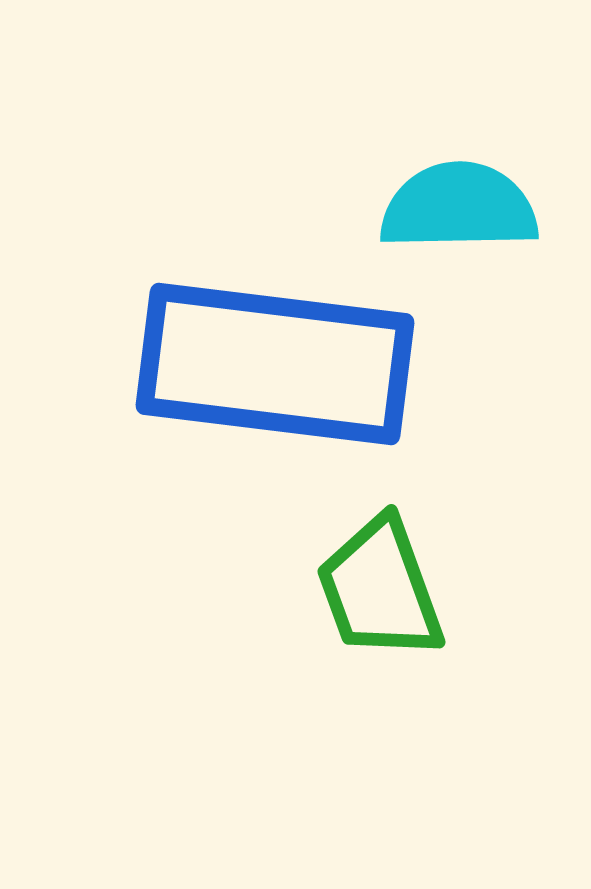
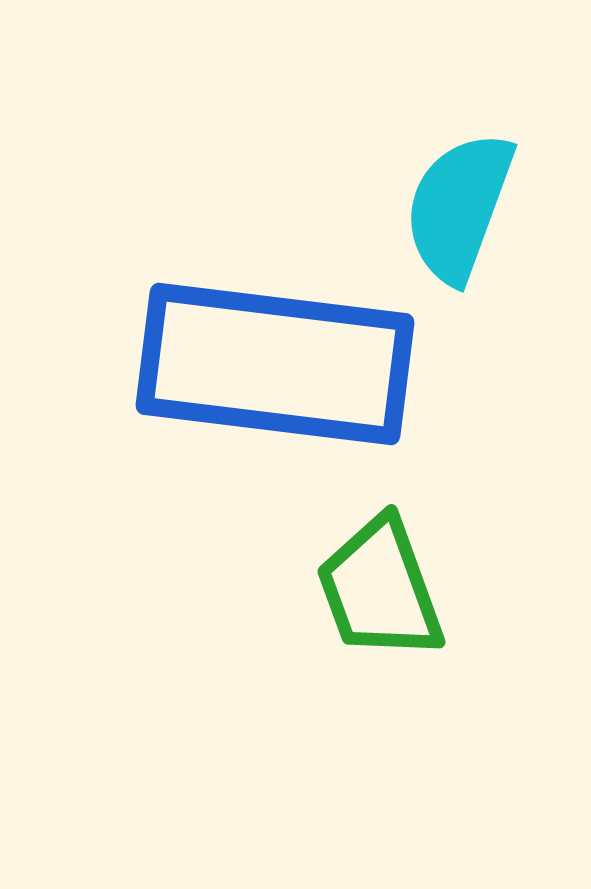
cyan semicircle: rotated 69 degrees counterclockwise
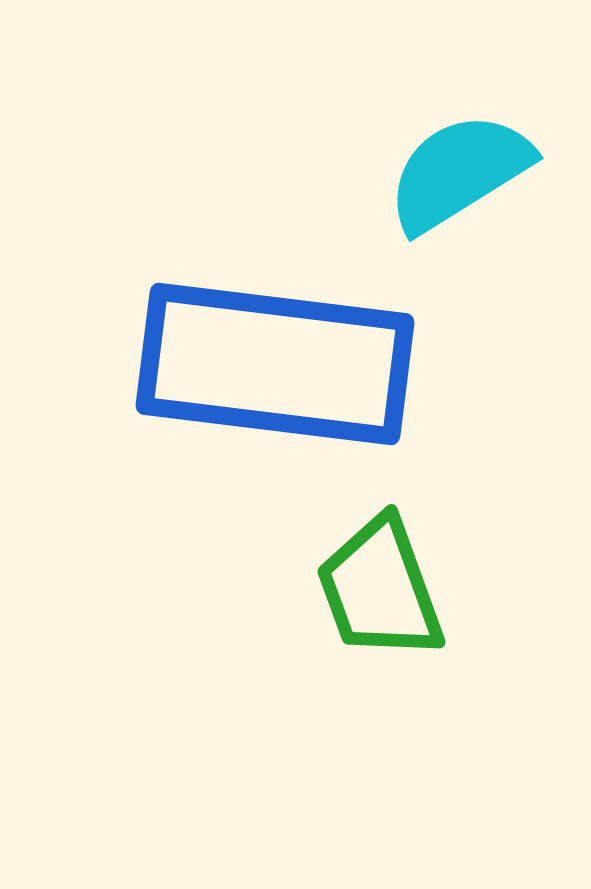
cyan semicircle: moved 35 px up; rotated 38 degrees clockwise
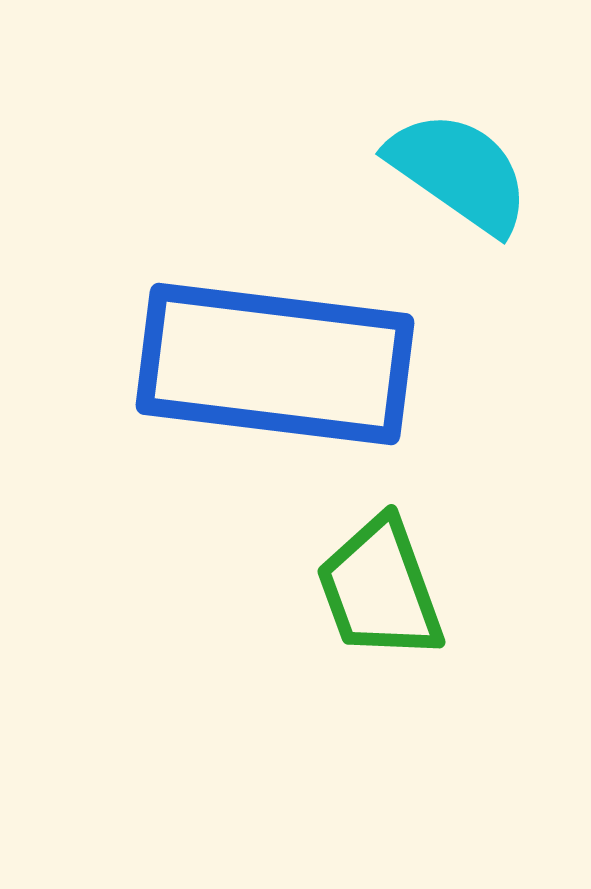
cyan semicircle: rotated 67 degrees clockwise
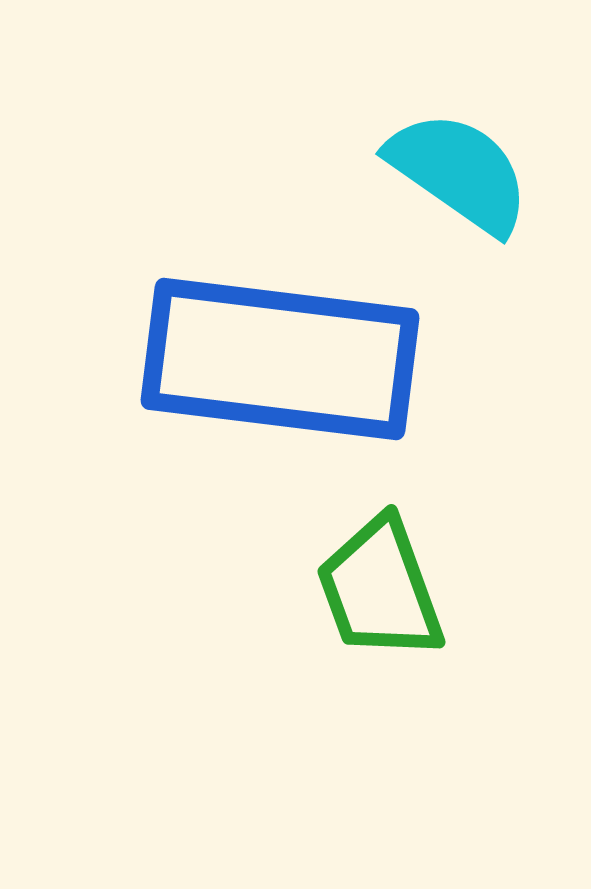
blue rectangle: moved 5 px right, 5 px up
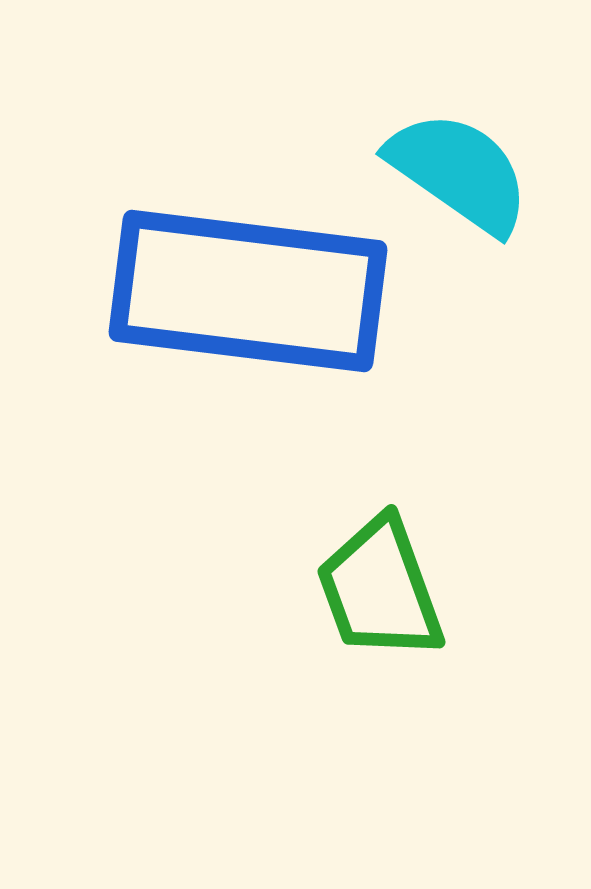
blue rectangle: moved 32 px left, 68 px up
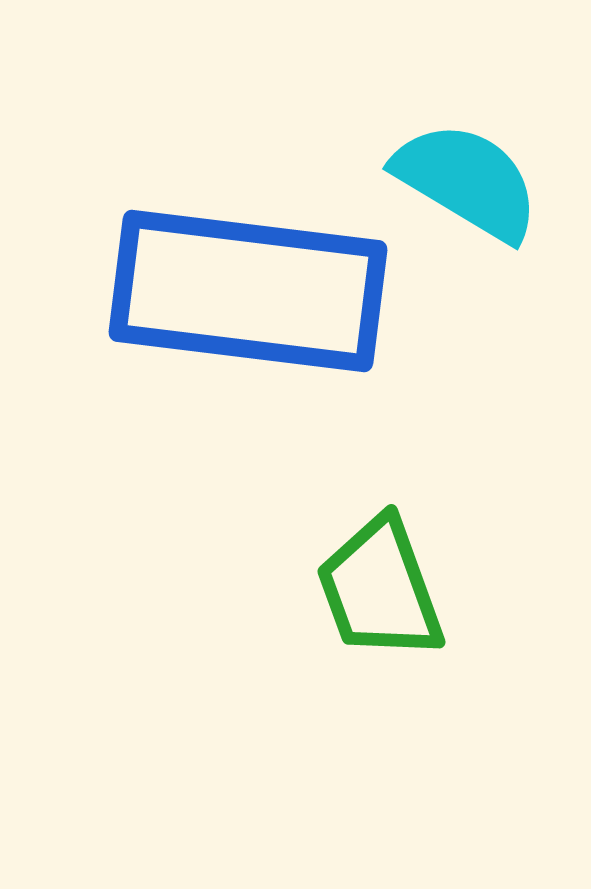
cyan semicircle: moved 8 px right, 9 px down; rotated 4 degrees counterclockwise
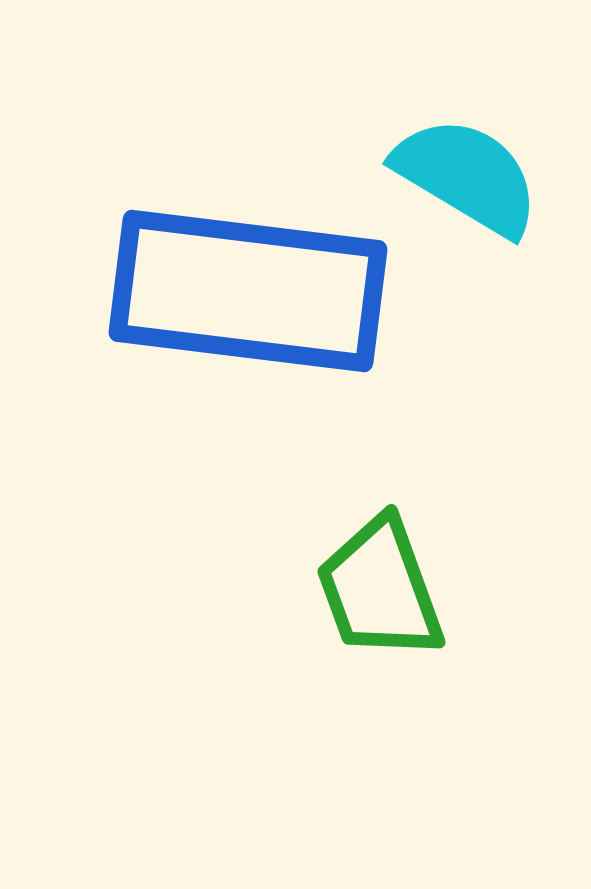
cyan semicircle: moved 5 px up
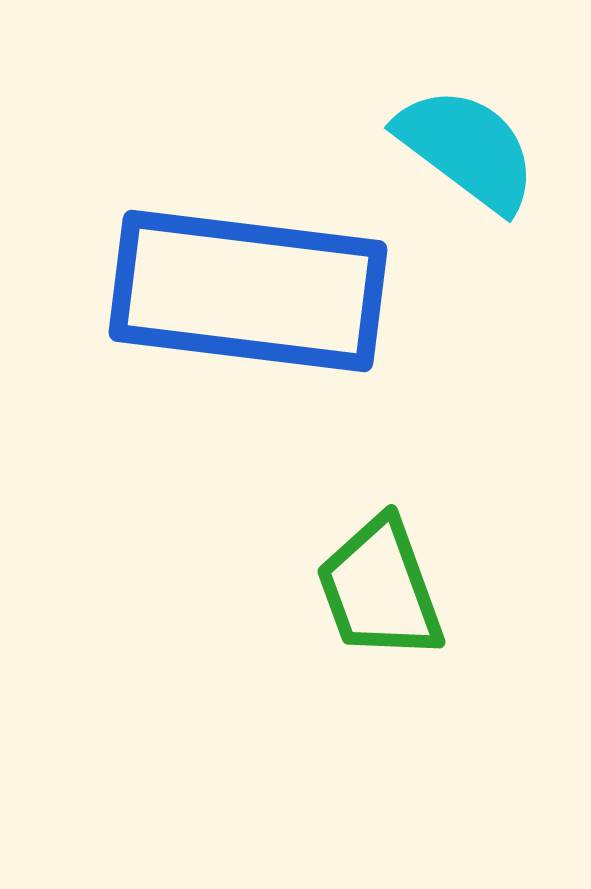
cyan semicircle: moved 27 px up; rotated 6 degrees clockwise
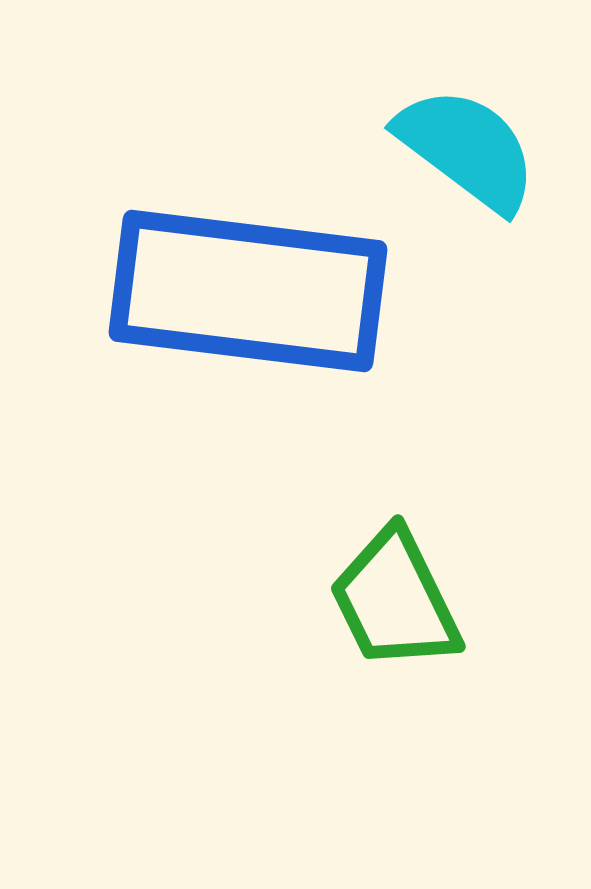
green trapezoid: moved 15 px right, 11 px down; rotated 6 degrees counterclockwise
